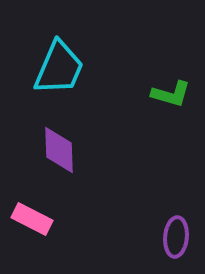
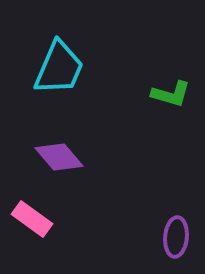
purple diamond: moved 7 px down; rotated 39 degrees counterclockwise
pink rectangle: rotated 9 degrees clockwise
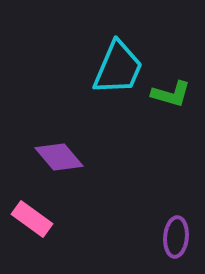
cyan trapezoid: moved 59 px right
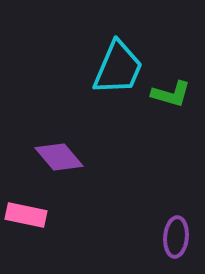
pink rectangle: moved 6 px left, 4 px up; rotated 24 degrees counterclockwise
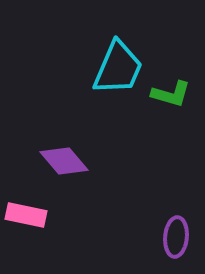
purple diamond: moved 5 px right, 4 px down
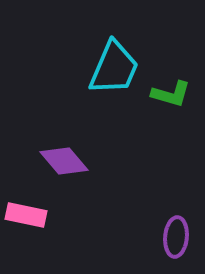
cyan trapezoid: moved 4 px left
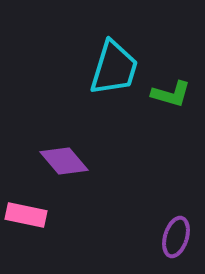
cyan trapezoid: rotated 6 degrees counterclockwise
purple ellipse: rotated 12 degrees clockwise
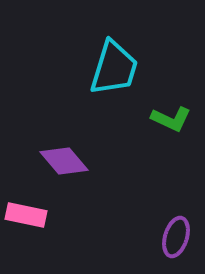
green L-shape: moved 25 px down; rotated 9 degrees clockwise
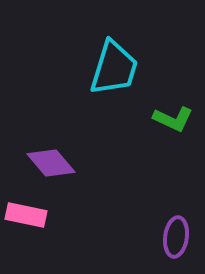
green L-shape: moved 2 px right
purple diamond: moved 13 px left, 2 px down
purple ellipse: rotated 9 degrees counterclockwise
